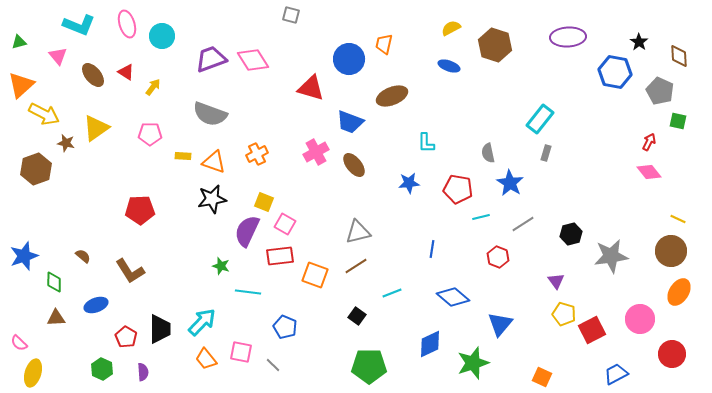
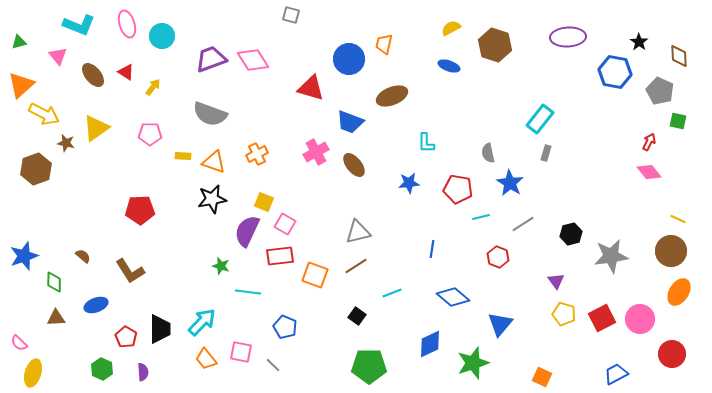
red square at (592, 330): moved 10 px right, 12 px up
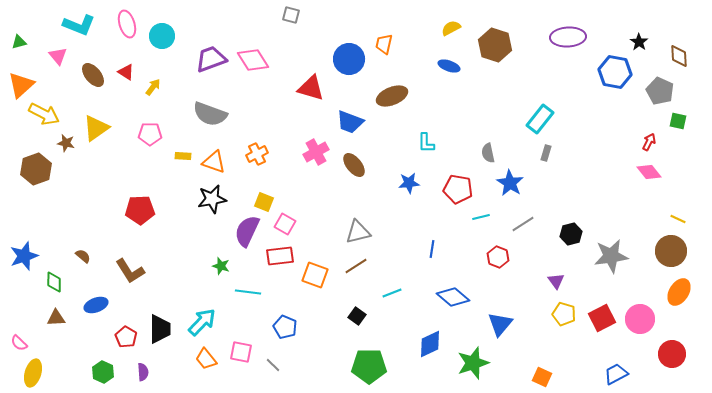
green hexagon at (102, 369): moved 1 px right, 3 px down
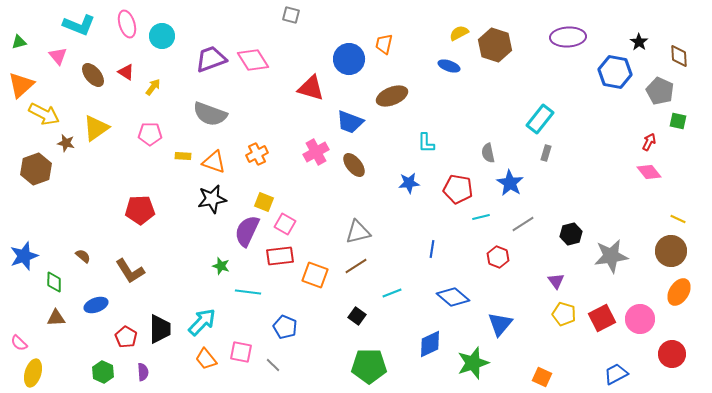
yellow semicircle at (451, 28): moved 8 px right, 5 px down
